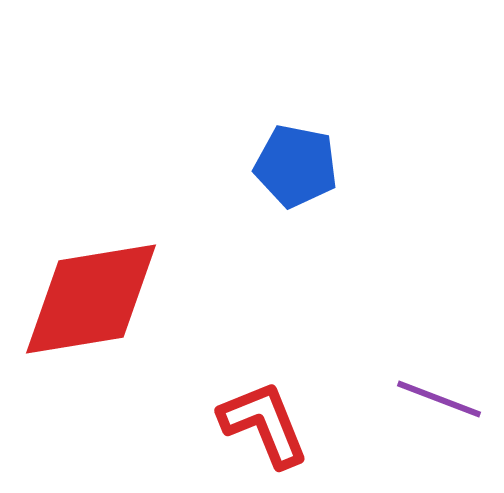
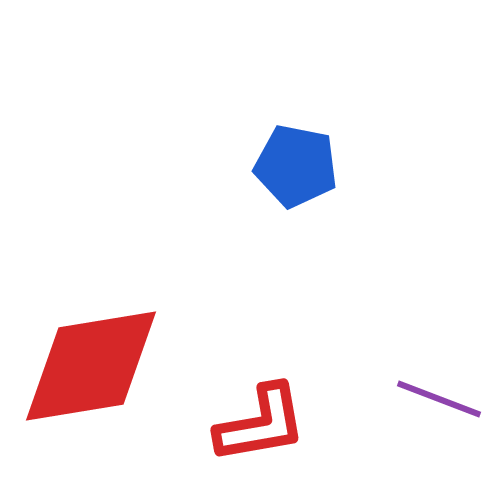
red diamond: moved 67 px down
red L-shape: moved 3 px left; rotated 102 degrees clockwise
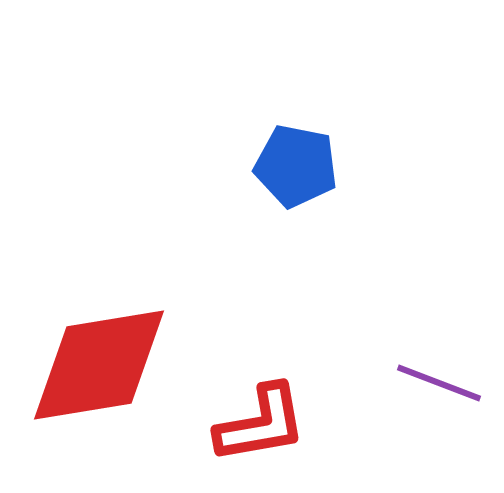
red diamond: moved 8 px right, 1 px up
purple line: moved 16 px up
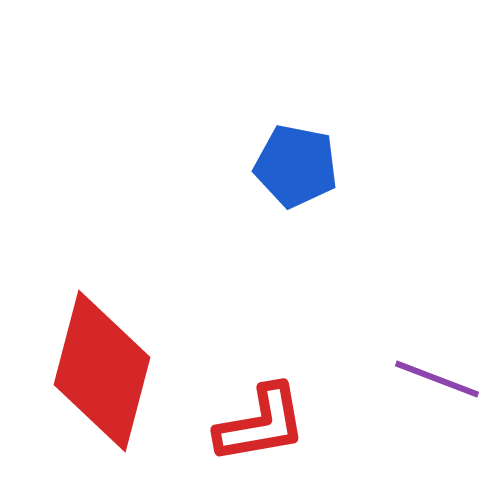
red diamond: moved 3 px right, 6 px down; rotated 66 degrees counterclockwise
purple line: moved 2 px left, 4 px up
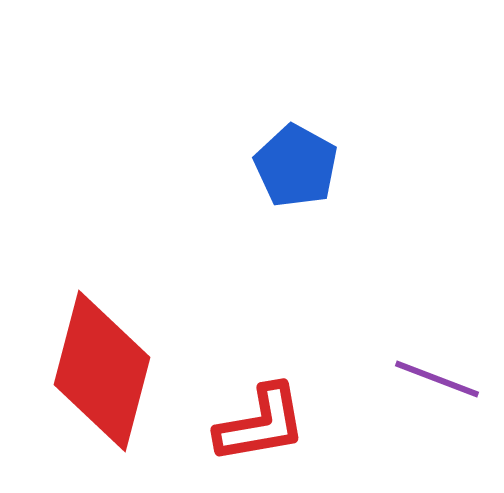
blue pentagon: rotated 18 degrees clockwise
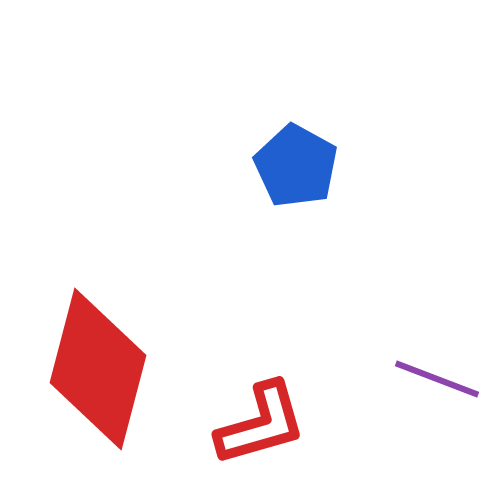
red diamond: moved 4 px left, 2 px up
red L-shape: rotated 6 degrees counterclockwise
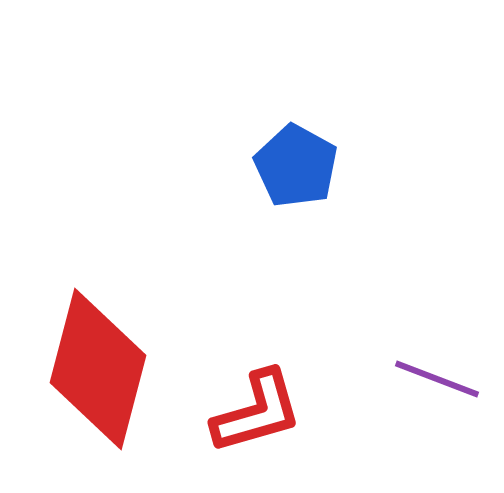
red L-shape: moved 4 px left, 12 px up
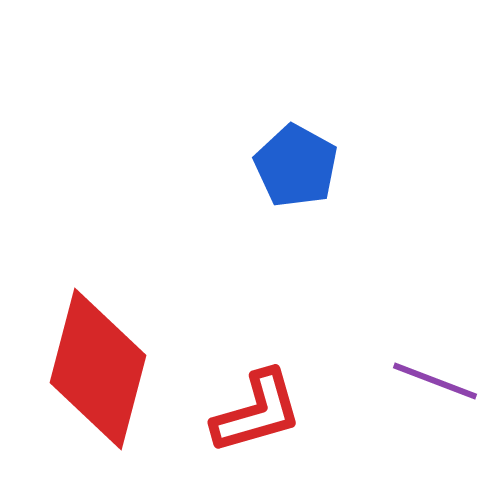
purple line: moved 2 px left, 2 px down
